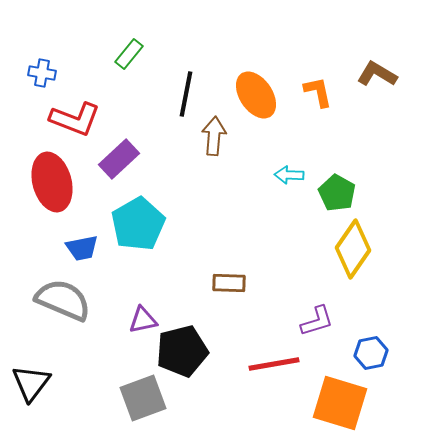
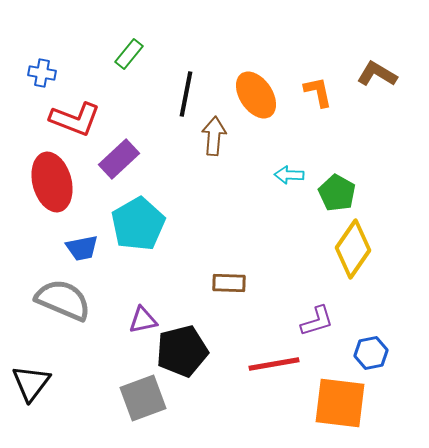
orange square: rotated 10 degrees counterclockwise
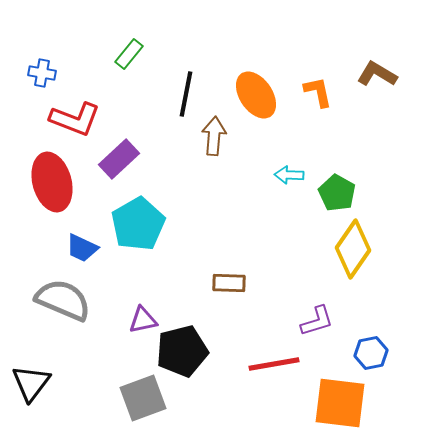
blue trapezoid: rotated 36 degrees clockwise
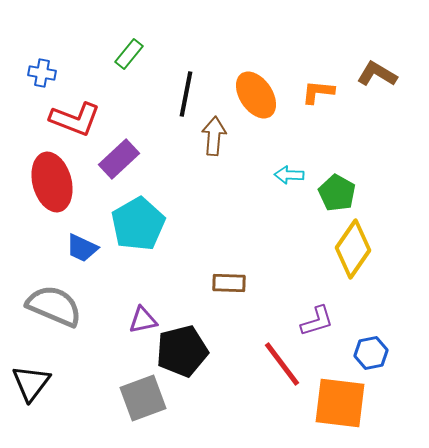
orange L-shape: rotated 72 degrees counterclockwise
gray semicircle: moved 9 px left, 6 px down
red line: moved 8 px right; rotated 63 degrees clockwise
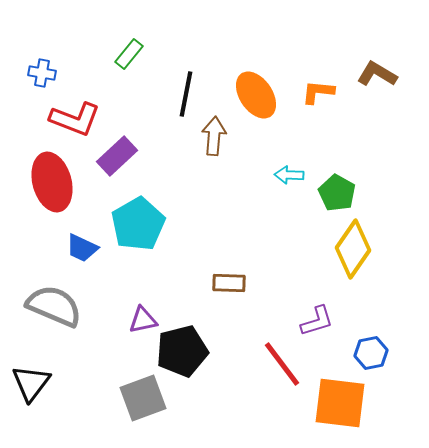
purple rectangle: moved 2 px left, 3 px up
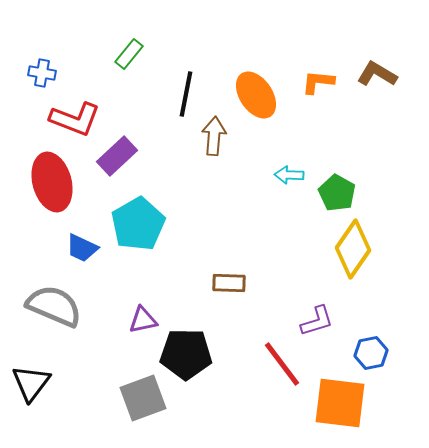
orange L-shape: moved 10 px up
black pentagon: moved 4 px right, 3 px down; rotated 15 degrees clockwise
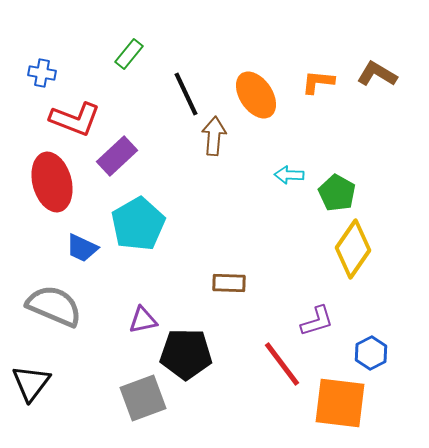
black line: rotated 36 degrees counterclockwise
blue hexagon: rotated 16 degrees counterclockwise
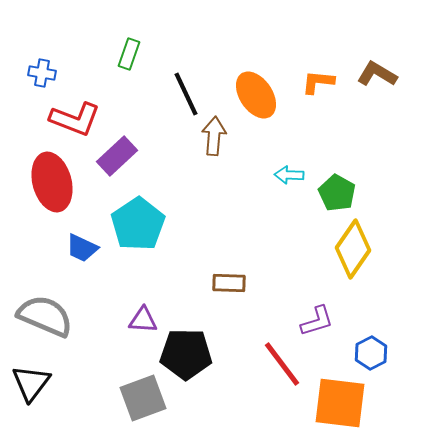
green rectangle: rotated 20 degrees counterclockwise
cyan pentagon: rotated 4 degrees counterclockwise
gray semicircle: moved 9 px left, 10 px down
purple triangle: rotated 16 degrees clockwise
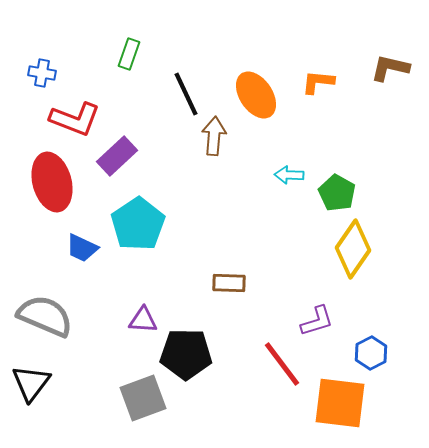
brown L-shape: moved 13 px right, 6 px up; rotated 18 degrees counterclockwise
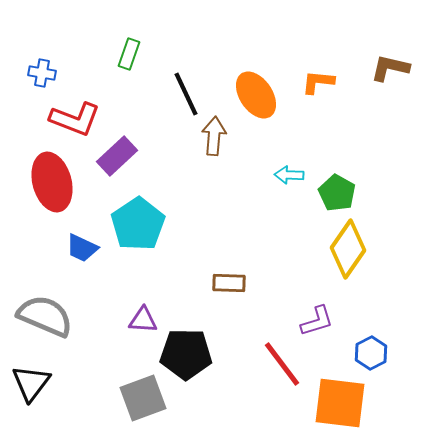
yellow diamond: moved 5 px left
